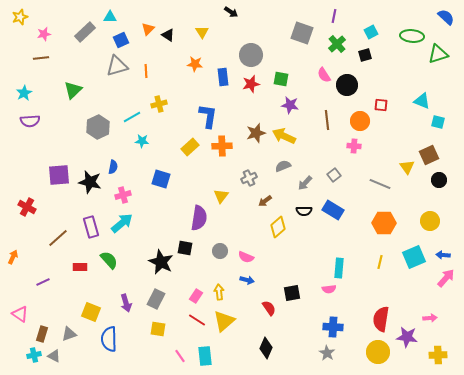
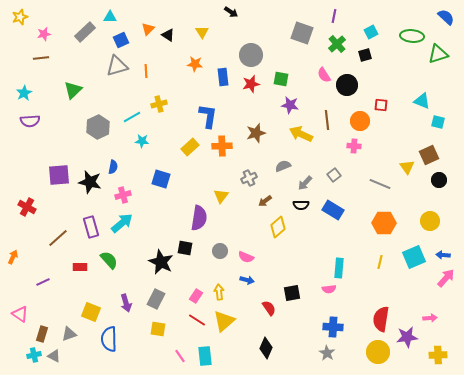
yellow arrow at (284, 136): moved 17 px right, 2 px up
black semicircle at (304, 211): moved 3 px left, 6 px up
purple star at (407, 337): rotated 15 degrees counterclockwise
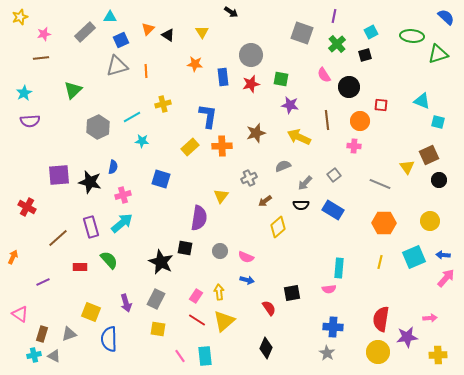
black circle at (347, 85): moved 2 px right, 2 px down
yellow cross at (159, 104): moved 4 px right
yellow arrow at (301, 134): moved 2 px left, 3 px down
